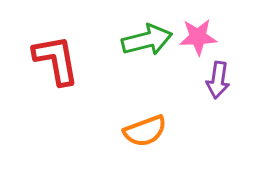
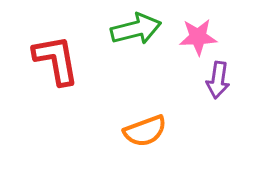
green arrow: moved 11 px left, 11 px up
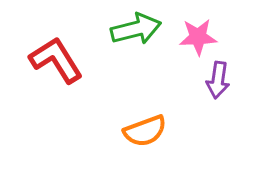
red L-shape: rotated 22 degrees counterclockwise
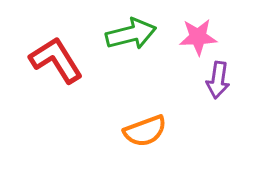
green arrow: moved 5 px left, 5 px down
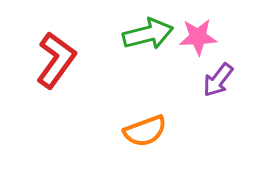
green arrow: moved 17 px right
red L-shape: rotated 68 degrees clockwise
purple arrow: rotated 30 degrees clockwise
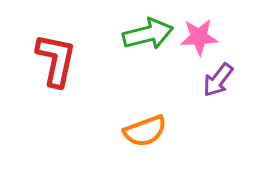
pink star: moved 1 px right
red L-shape: rotated 24 degrees counterclockwise
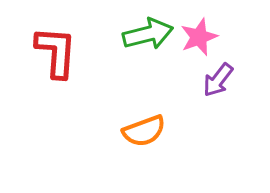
pink star: rotated 18 degrees counterclockwise
red L-shape: moved 8 px up; rotated 8 degrees counterclockwise
orange semicircle: moved 1 px left
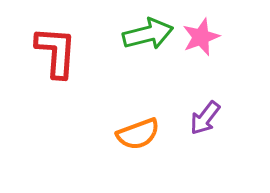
pink star: moved 2 px right
purple arrow: moved 13 px left, 38 px down
orange semicircle: moved 6 px left, 3 px down
